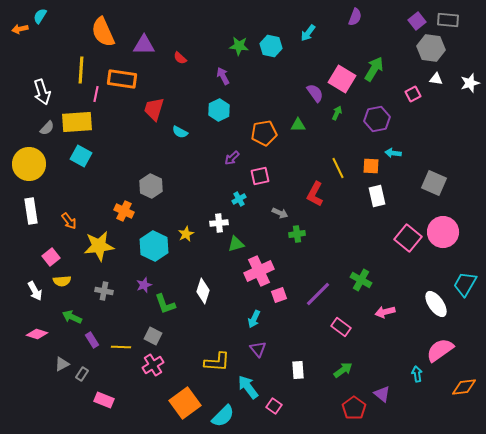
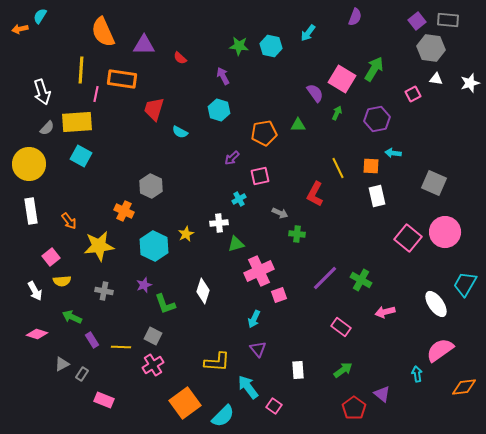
cyan hexagon at (219, 110): rotated 15 degrees counterclockwise
pink circle at (443, 232): moved 2 px right
green cross at (297, 234): rotated 14 degrees clockwise
purple line at (318, 294): moved 7 px right, 16 px up
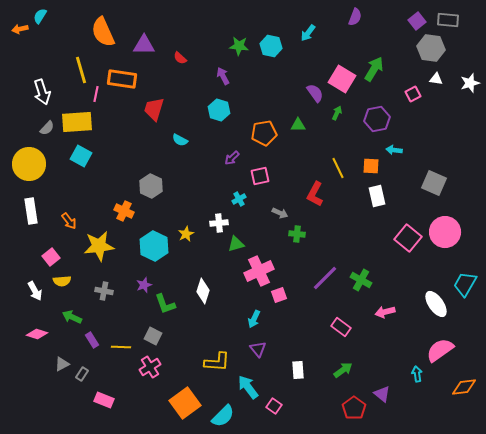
yellow line at (81, 70): rotated 20 degrees counterclockwise
cyan semicircle at (180, 132): moved 8 px down
cyan arrow at (393, 153): moved 1 px right, 3 px up
pink cross at (153, 365): moved 3 px left, 2 px down
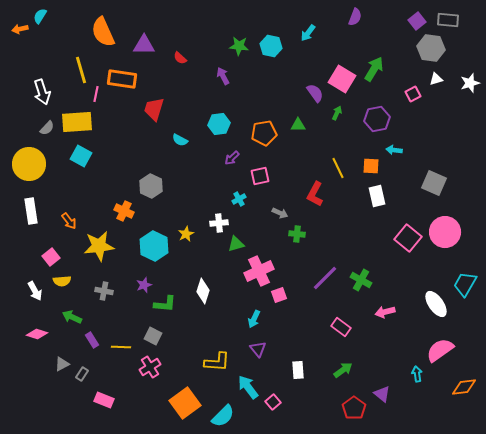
white triangle at (436, 79): rotated 24 degrees counterclockwise
cyan hexagon at (219, 110): moved 14 px down; rotated 25 degrees counterclockwise
green L-shape at (165, 304): rotated 65 degrees counterclockwise
pink square at (274, 406): moved 1 px left, 4 px up; rotated 14 degrees clockwise
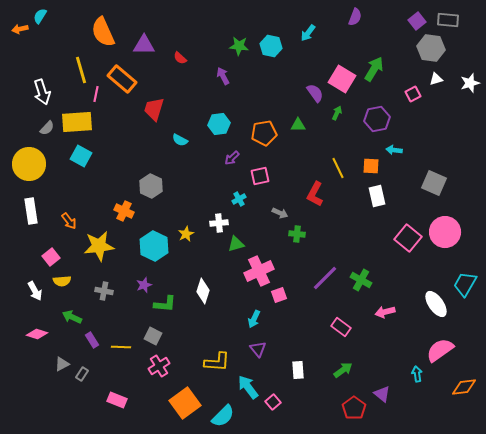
orange rectangle at (122, 79): rotated 32 degrees clockwise
pink cross at (150, 367): moved 9 px right, 1 px up
pink rectangle at (104, 400): moved 13 px right
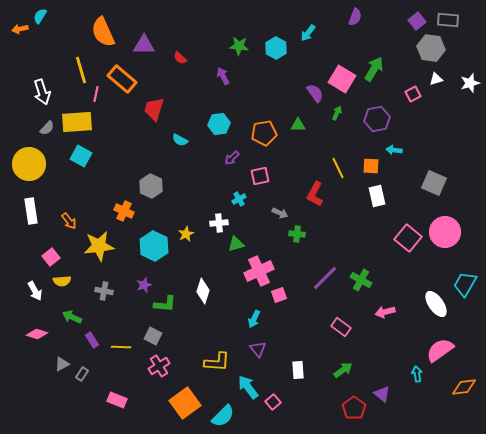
cyan hexagon at (271, 46): moved 5 px right, 2 px down; rotated 15 degrees clockwise
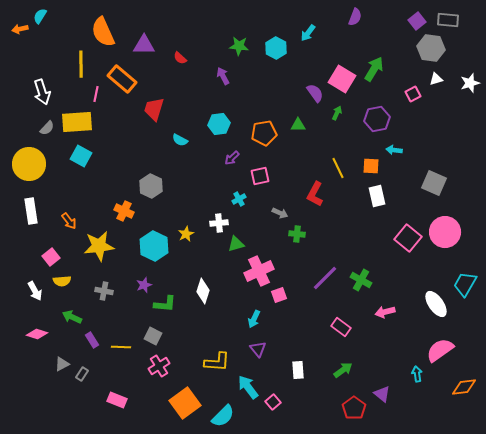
yellow line at (81, 70): moved 6 px up; rotated 16 degrees clockwise
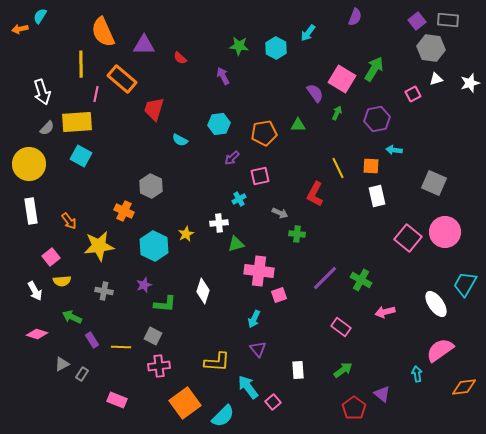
pink cross at (259, 271): rotated 32 degrees clockwise
pink cross at (159, 366): rotated 25 degrees clockwise
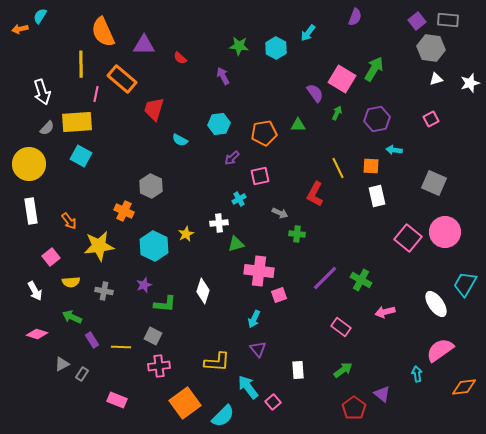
pink square at (413, 94): moved 18 px right, 25 px down
yellow semicircle at (62, 281): moved 9 px right, 1 px down
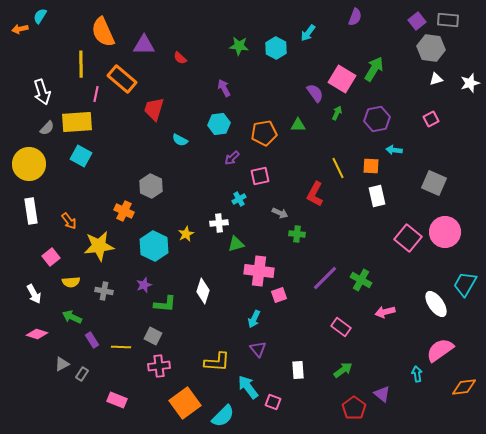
purple arrow at (223, 76): moved 1 px right, 12 px down
white arrow at (35, 291): moved 1 px left, 3 px down
pink square at (273, 402): rotated 28 degrees counterclockwise
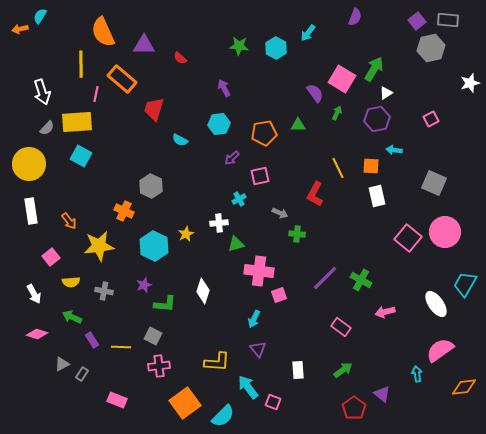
gray hexagon at (431, 48): rotated 20 degrees counterclockwise
white triangle at (436, 79): moved 50 px left, 14 px down; rotated 16 degrees counterclockwise
